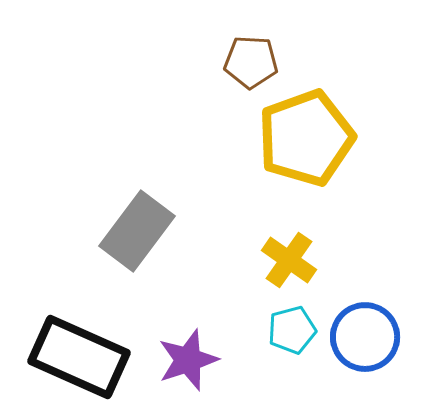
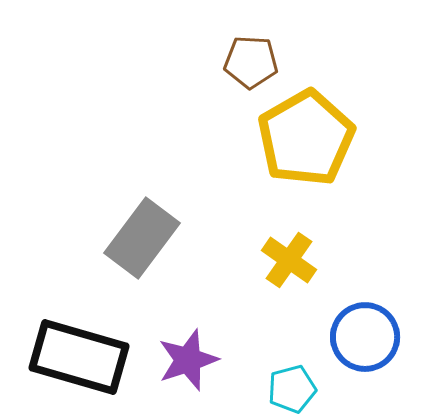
yellow pentagon: rotated 10 degrees counterclockwise
gray rectangle: moved 5 px right, 7 px down
cyan pentagon: moved 59 px down
black rectangle: rotated 8 degrees counterclockwise
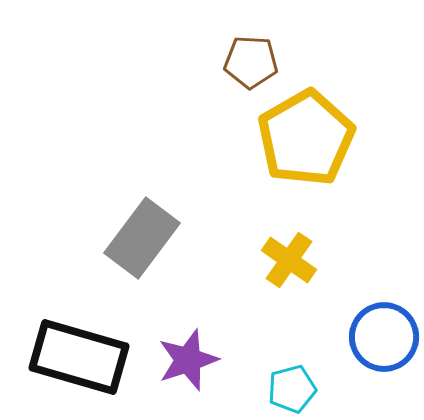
blue circle: moved 19 px right
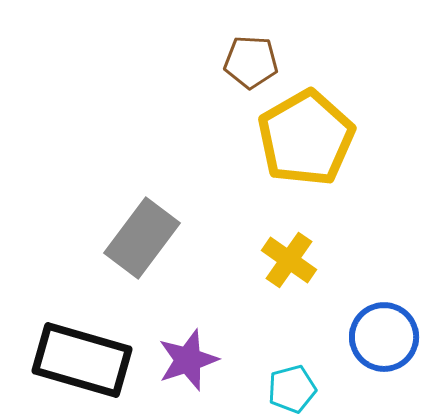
black rectangle: moved 3 px right, 3 px down
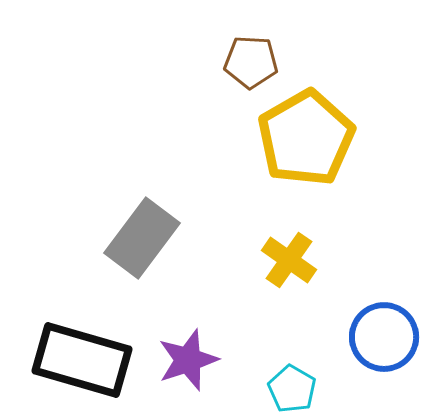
cyan pentagon: rotated 27 degrees counterclockwise
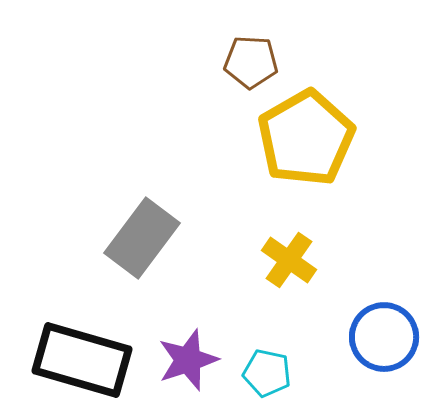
cyan pentagon: moved 25 px left, 16 px up; rotated 18 degrees counterclockwise
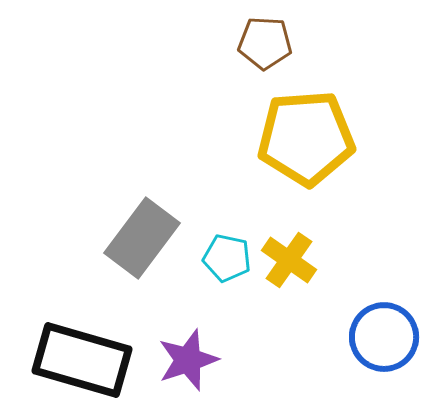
brown pentagon: moved 14 px right, 19 px up
yellow pentagon: rotated 26 degrees clockwise
cyan pentagon: moved 40 px left, 115 px up
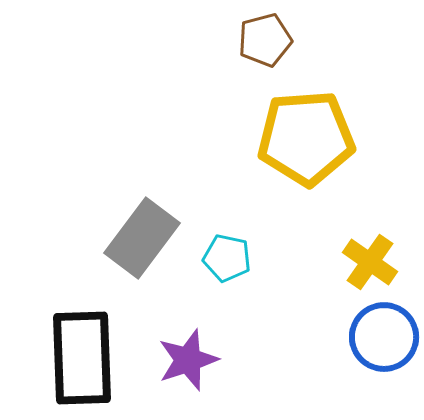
brown pentagon: moved 3 px up; rotated 18 degrees counterclockwise
yellow cross: moved 81 px right, 2 px down
black rectangle: moved 2 px up; rotated 72 degrees clockwise
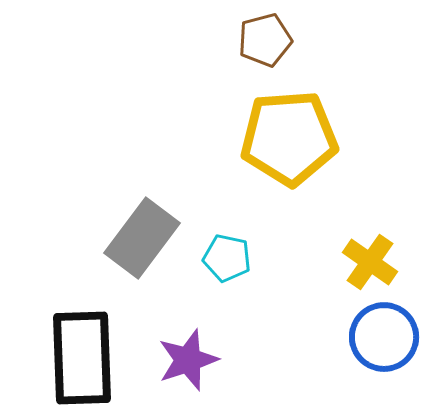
yellow pentagon: moved 17 px left
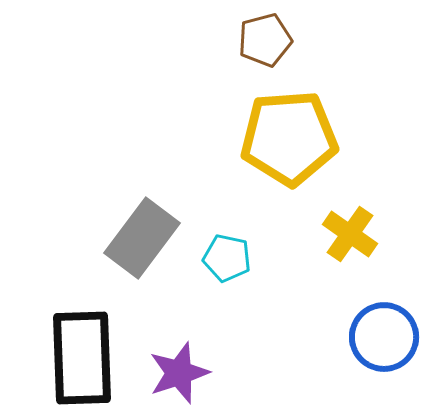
yellow cross: moved 20 px left, 28 px up
purple star: moved 9 px left, 13 px down
